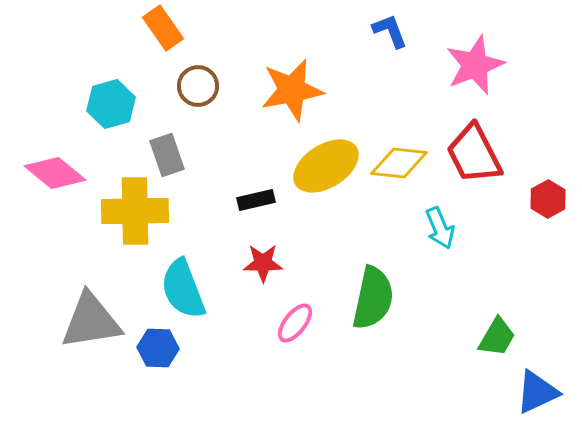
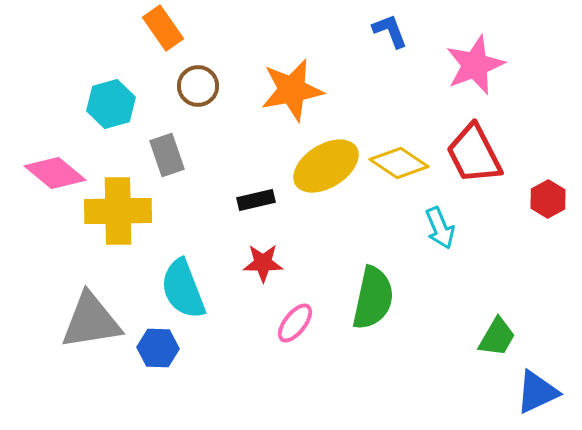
yellow diamond: rotated 28 degrees clockwise
yellow cross: moved 17 px left
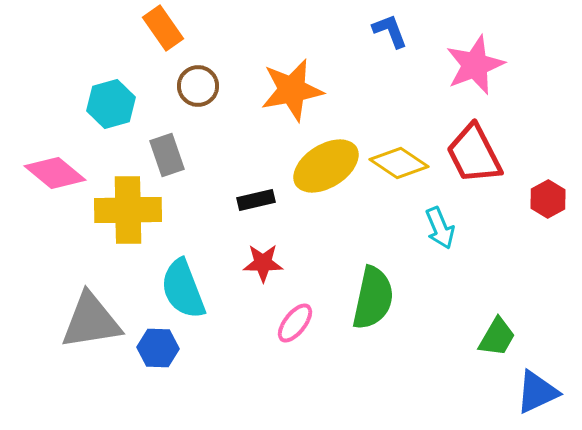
yellow cross: moved 10 px right, 1 px up
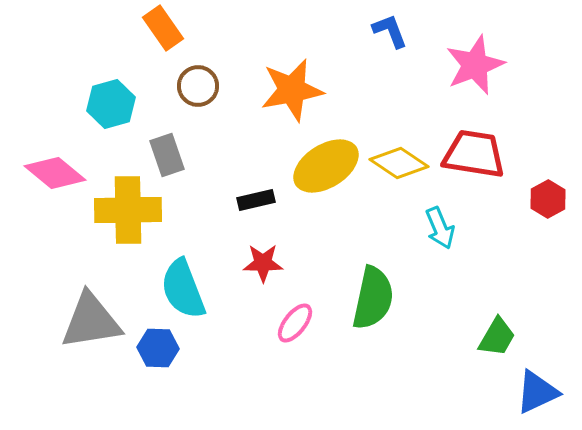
red trapezoid: rotated 126 degrees clockwise
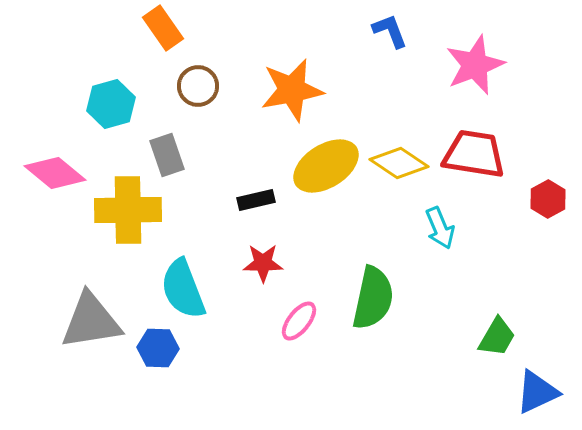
pink ellipse: moved 4 px right, 2 px up
